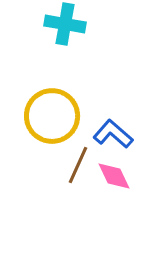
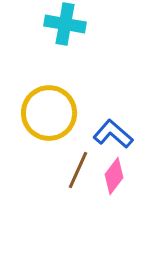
yellow circle: moved 3 px left, 3 px up
brown line: moved 5 px down
pink diamond: rotated 63 degrees clockwise
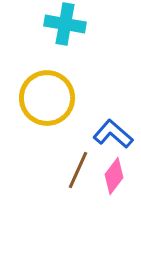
yellow circle: moved 2 px left, 15 px up
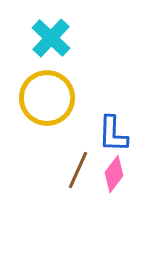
cyan cross: moved 14 px left, 14 px down; rotated 33 degrees clockwise
blue L-shape: rotated 129 degrees counterclockwise
pink diamond: moved 2 px up
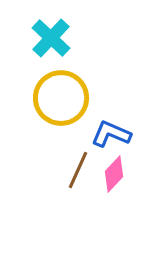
yellow circle: moved 14 px right
blue L-shape: moved 2 px left; rotated 111 degrees clockwise
pink diamond: rotated 6 degrees clockwise
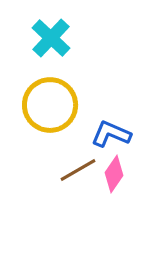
yellow circle: moved 11 px left, 7 px down
brown line: rotated 36 degrees clockwise
pink diamond: rotated 9 degrees counterclockwise
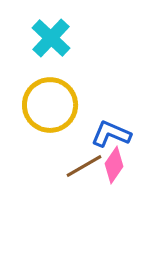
brown line: moved 6 px right, 4 px up
pink diamond: moved 9 px up
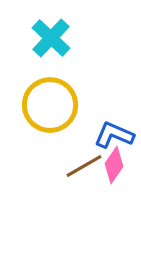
blue L-shape: moved 3 px right, 1 px down
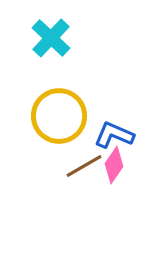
yellow circle: moved 9 px right, 11 px down
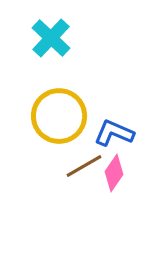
blue L-shape: moved 2 px up
pink diamond: moved 8 px down
